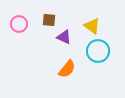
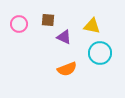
brown square: moved 1 px left
yellow triangle: rotated 24 degrees counterclockwise
cyan circle: moved 2 px right, 2 px down
orange semicircle: rotated 30 degrees clockwise
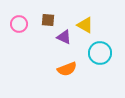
yellow triangle: moved 7 px left, 1 px up; rotated 18 degrees clockwise
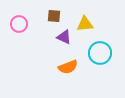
brown square: moved 6 px right, 4 px up
yellow triangle: moved 1 px up; rotated 36 degrees counterclockwise
orange semicircle: moved 1 px right, 2 px up
